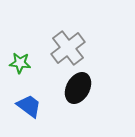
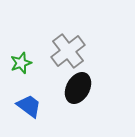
gray cross: moved 3 px down
green star: moved 1 px right; rotated 25 degrees counterclockwise
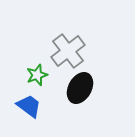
green star: moved 16 px right, 12 px down
black ellipse: moved 2 px right
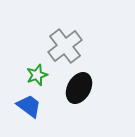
gray cross: moved 3 px left, 5 px up
black ellipse: moved 1 px left
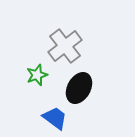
blue trapezoid: moved 26 px right, 12 px down
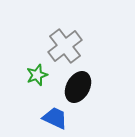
black ellipse: moved 1 px left, 1 px up
blue trapezoid: rotated 12 degrees counterclockwise
